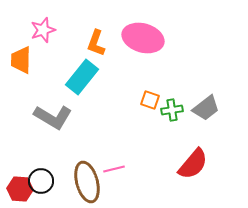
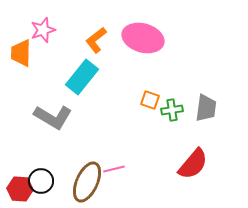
orange L-shape: moved 3 px up; rotated 32 degrees clockwise
orange trapezoid: moved 7 px up
gray trapezoid: rotated 44 degrees counterclockwise
brown ellipse: rotated 39 degrees clockwise
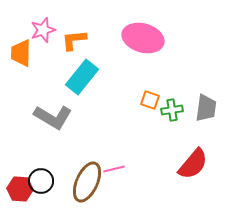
orange L-shape: moved 22 px left; rotated 32 degrees clockwise
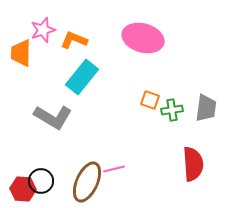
orange L-shape: rotated 28 degrees clockwise
red semicircle: rotated 44 degrees counterclockwise
red hexagon: moved 3 px right
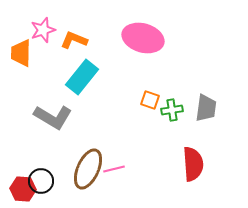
brown ellipse: moved 1 px right, 13 px up
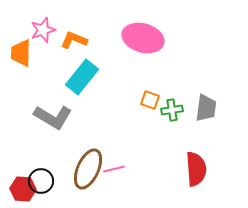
red semicircle: moved 3 px right, 5 px down
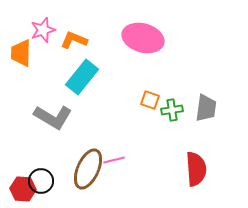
pink line: moved 9 px up
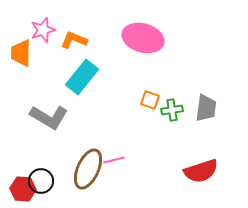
gray L-shape: moved 4 px left
red semicircle: moved 5 px right, 2 px down; rotated 76 degrees clockwise
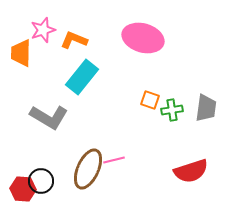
red semicircle: moved 10 px left
